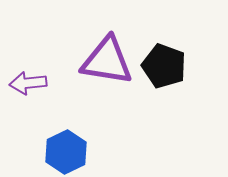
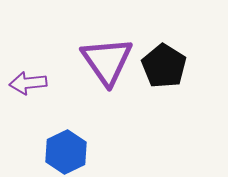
purple triangle: rotated 46 degrees clockwise
black pentagon: rotated 12 degrees clockwise
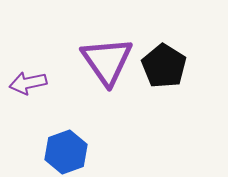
purple arrow: rotated 6 degrees counterclockwise
blue hexagon: rotated 6 degrees clockwise
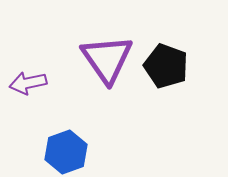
purple triangle: moved 2 px up
black pentagon: moved 2 px right; rotated 12 degrees counterclockwise
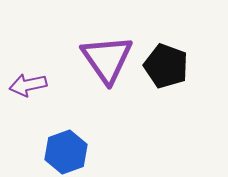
purple arrow: moved 2 px down
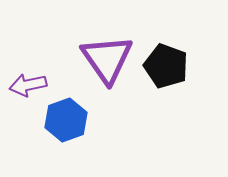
blue hexagon: moved 32 px up
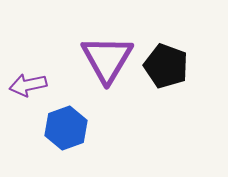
purple triangle: rotated 6 degrees clockwise
blue hexagon: moved 8 px down
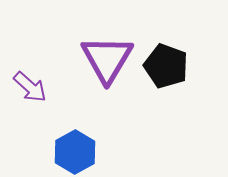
purple arrow: moved 2 px right, 2 px down; rotated 126 degrees counterclockwise
blue hexagon: moved 9 px right, 24 px down; rotated 9 degrees counterclockwise
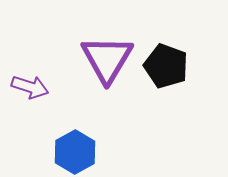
purple arrow: rotated 24 degrees counterclockwise
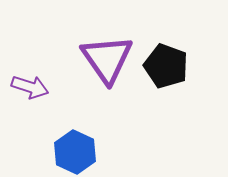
purple triangle: rotated 6 degrees counterclockwise
blue hexagon: rotated 6 degrees counterclockwise
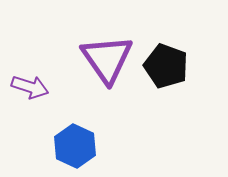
blue hexagon: moved 6 px up
